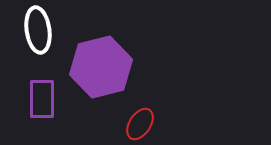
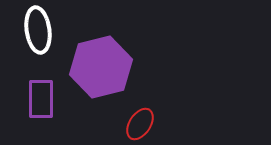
purple rectangle: moved 1 px left
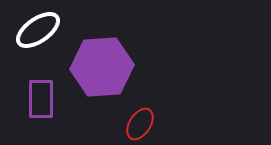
white ellipse: rotated 63 degrees clockwise
purple hexagon: moved 1 px right; rotated 10 degrees clockwise
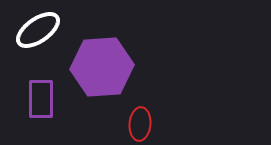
red ellipse: rotated 28 degrees counterclockwise
